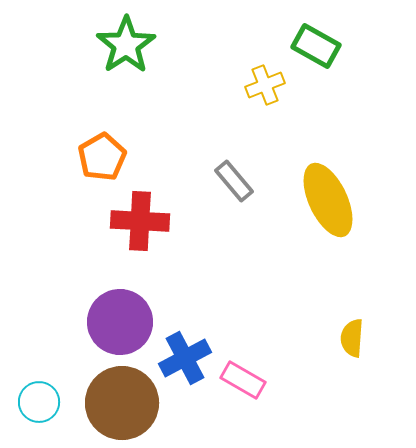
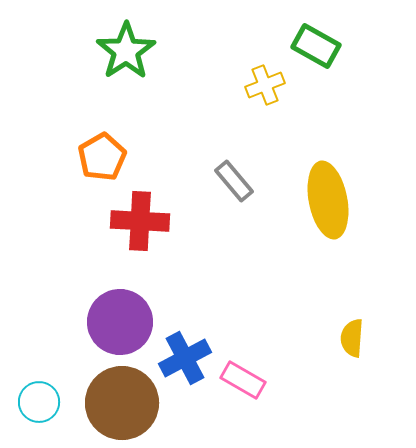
green star: moved 6 px down
yellow ellipse: rotated 14 degrees clockwise
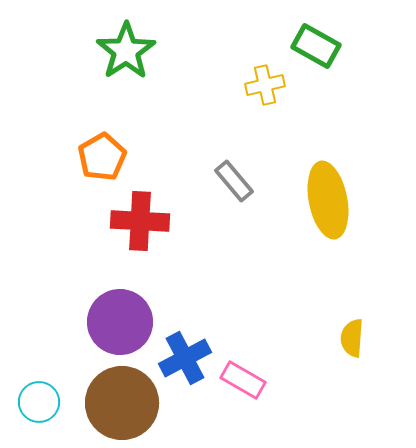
yellow cross: rotated 9 degrees clockwise
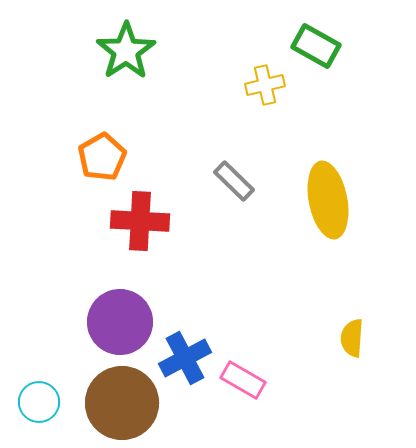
gray rectangle: rotated 6 degrees counterclockwise
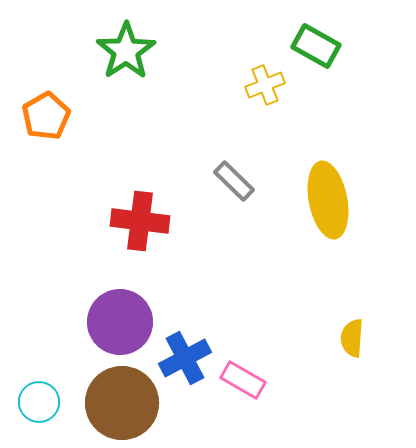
yellow cross: rotated 9 degrees counterclockwise
orange pentagon: moved 56 px left, 41 px up
red cross: rotated 4 degrees clockwise
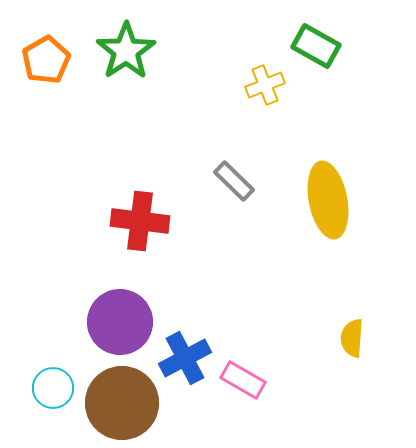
orange pentagon: moved 56 px up
cyan circle: moved 14 px right, 14 px up
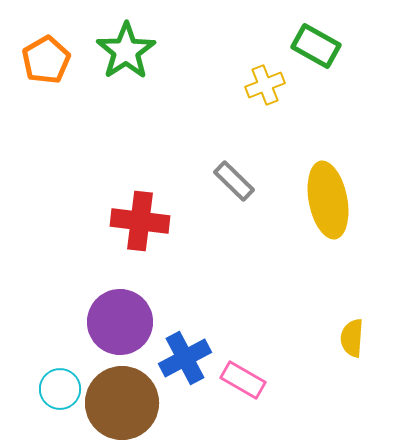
cyan circle: moved 7 px right, 1 px down
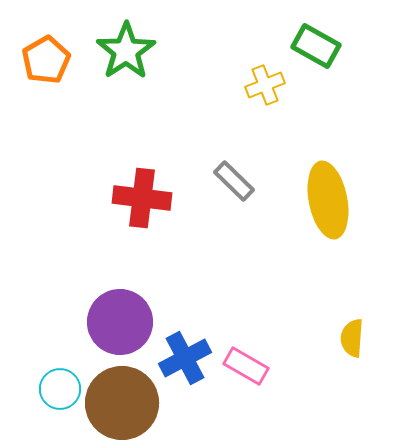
red cross: moved 2 px right, 23 px up
pink rectangle: moved 3 px right, 14 px up
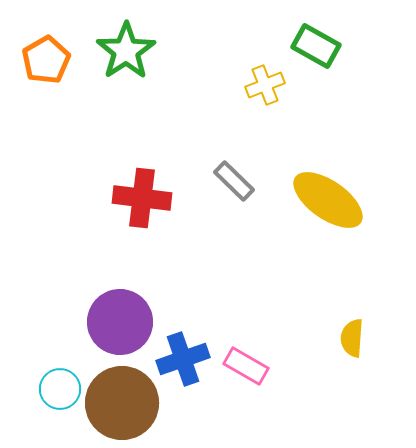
yellow ellipse: rotated 44 degrees counterclockwise
blue cross: moved 2 px left, 1 px down; rotated 9 degrees clockwise
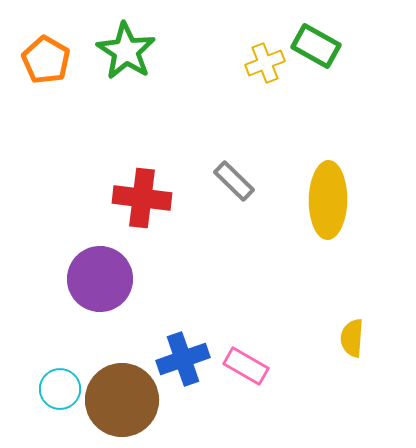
green star: rotated 6 degrees counterclockwise
orange pentagon: rotated 12 degrees counterclockwise
yellow cross: moved 22 px up
yellow ellipse: rotated 56 degrees clockwise
purple circle: moved 20 px left, 43 px up
brown circle: moved 3 px up
